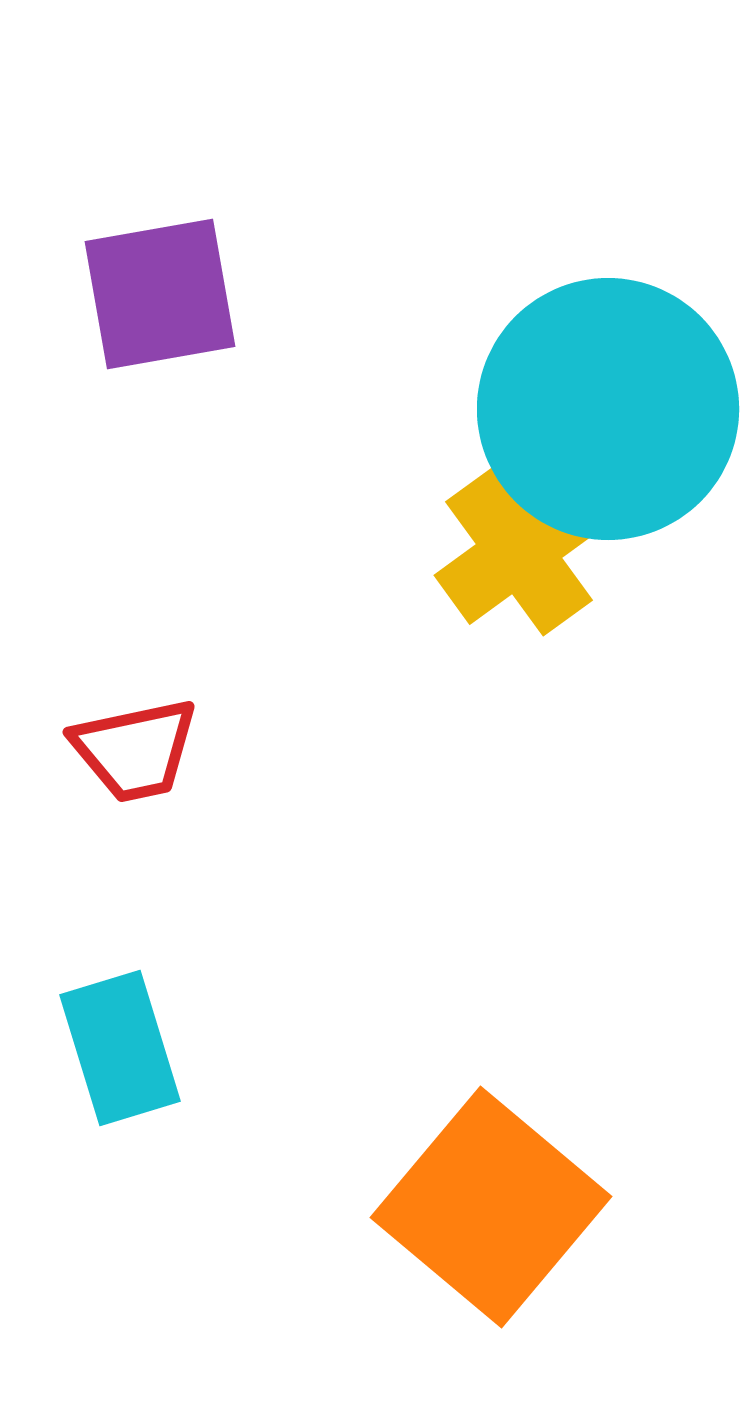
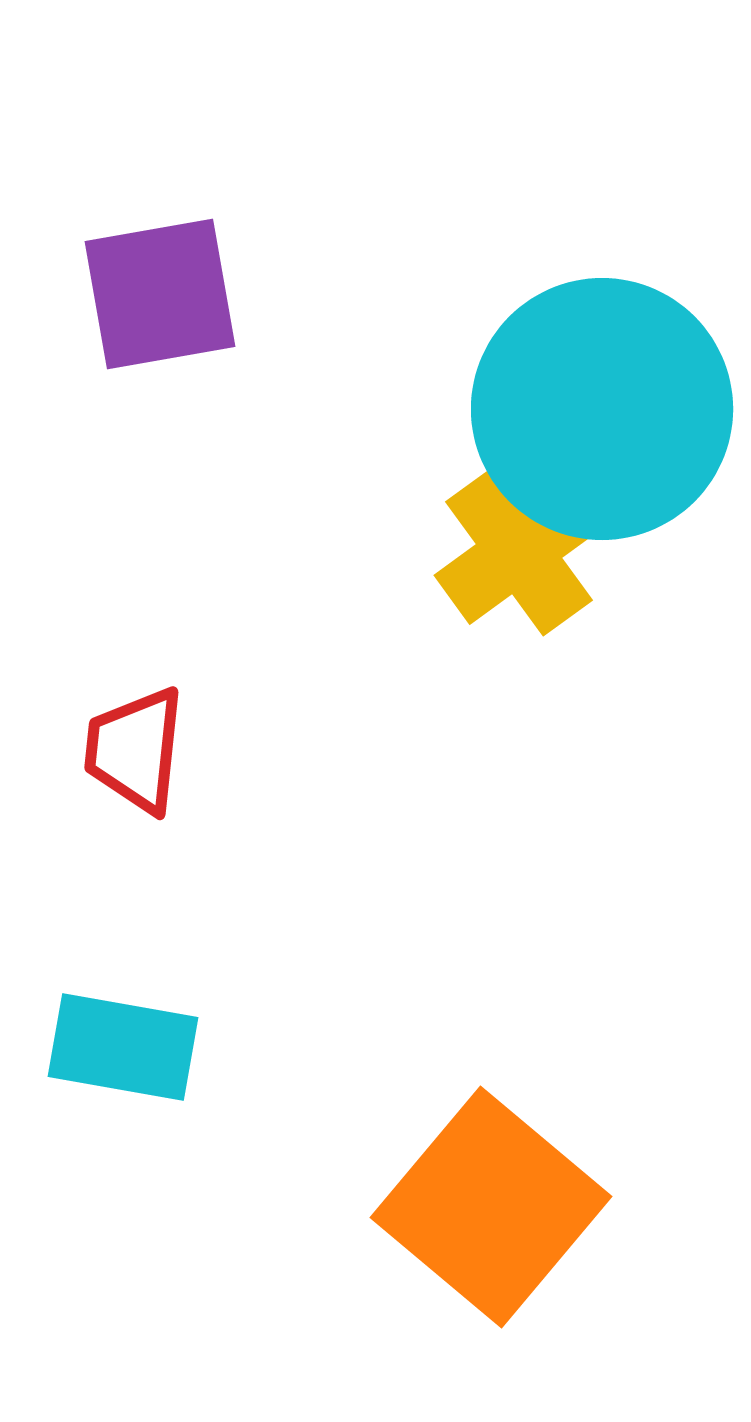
cyan circle: moved 6 px left
red trapezoid: rotated 108 degrees clockwise
cyan rectangle: moved 3 px right, 1 px up; rotated 63 degrees counterclockwise
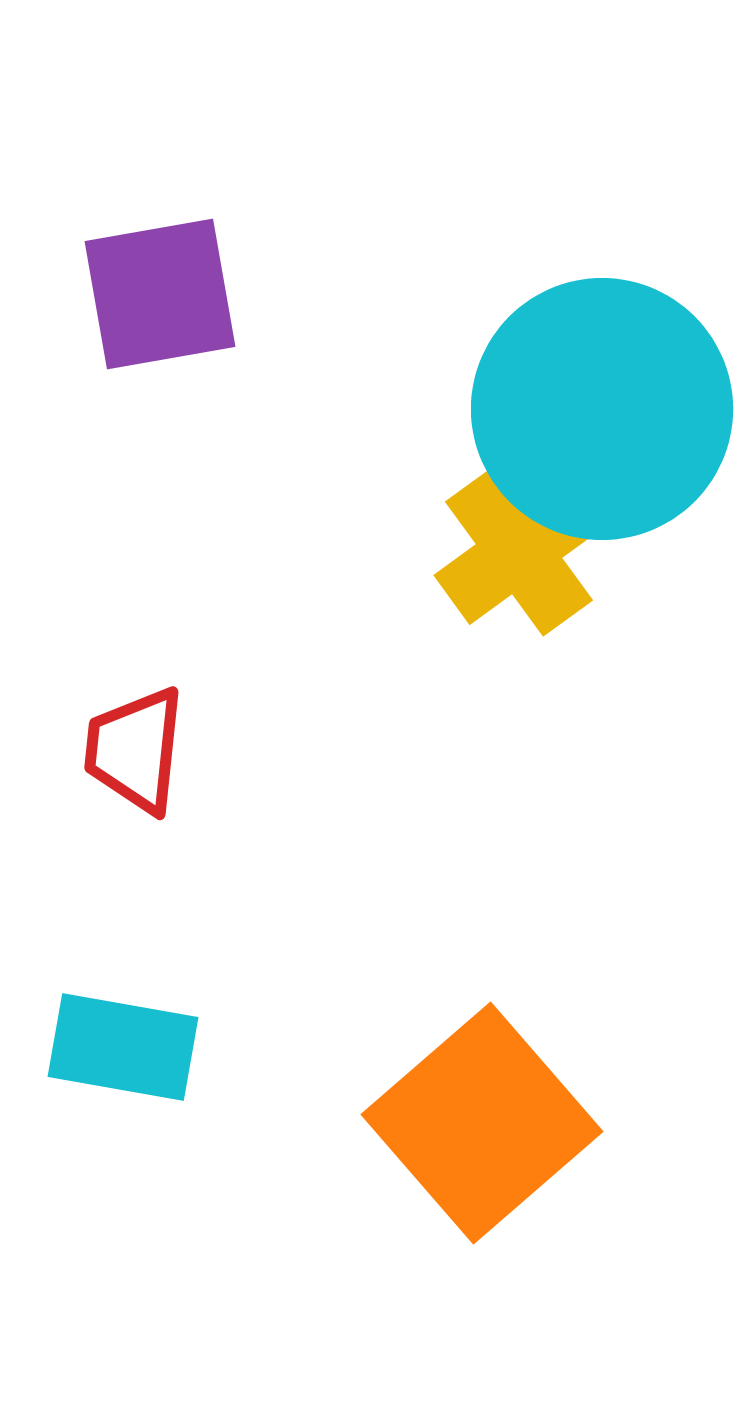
orange square: moved 9 px left, 84 px up; rotated 9 degrees clockwise
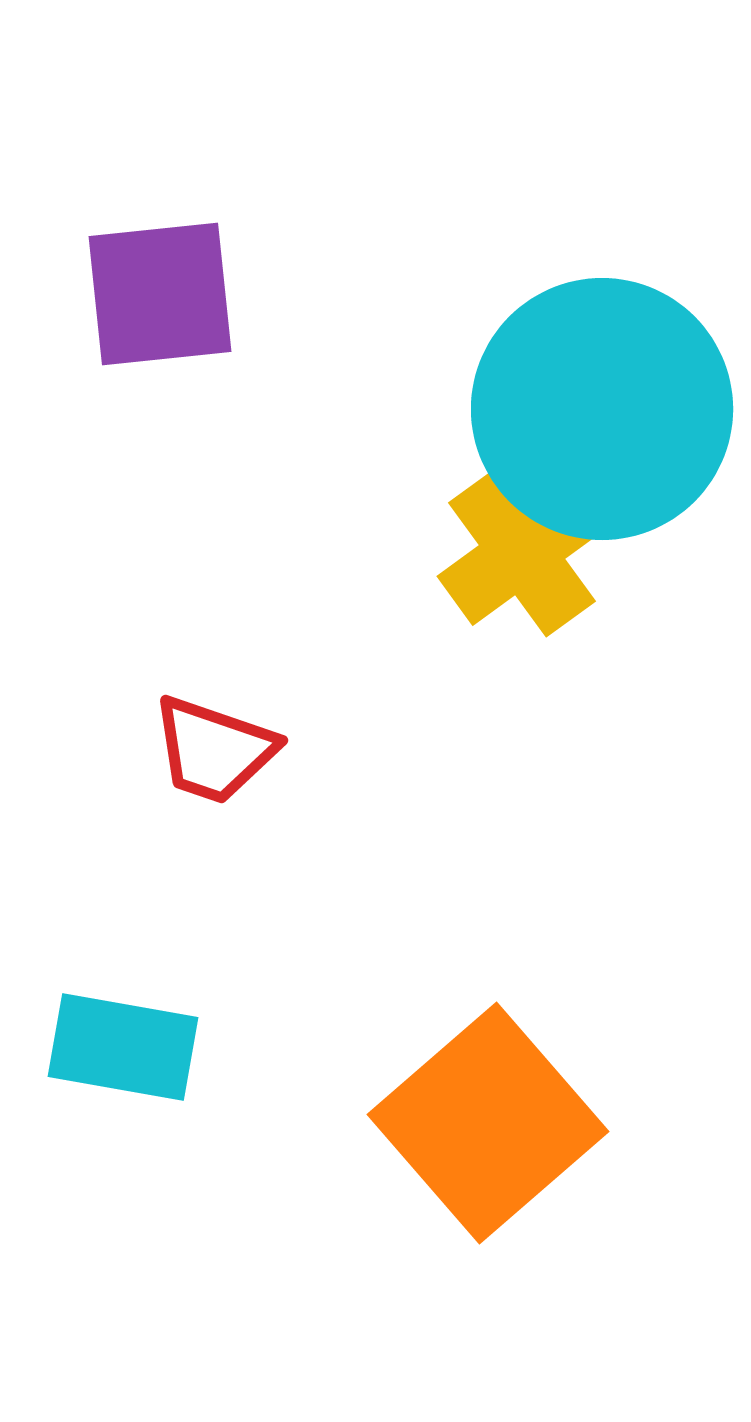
purple square: rotated 4 degrees clockwise
yellow cross: moved 3 px right, 1 px down
red trapezoid: moved 79 px right; rotated 77 degrees counterclockwise
orange square: moved 6 px right
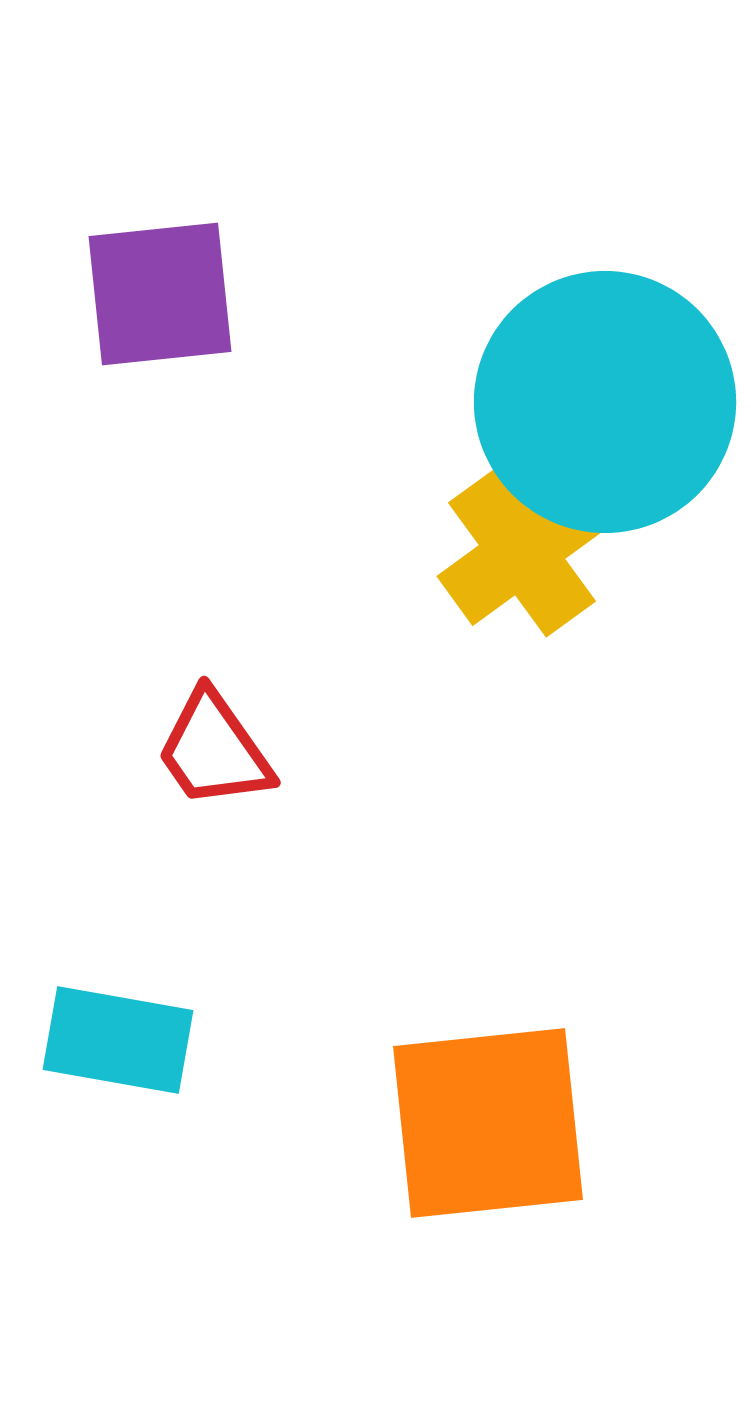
cyan circle: moved 3 px right, 7 px up
red trapezoid: rotated 36 degrees clockwise
cyan rectangle: moved 5 px left, 7 px up
orange square: rotated 35 degrees clockwise
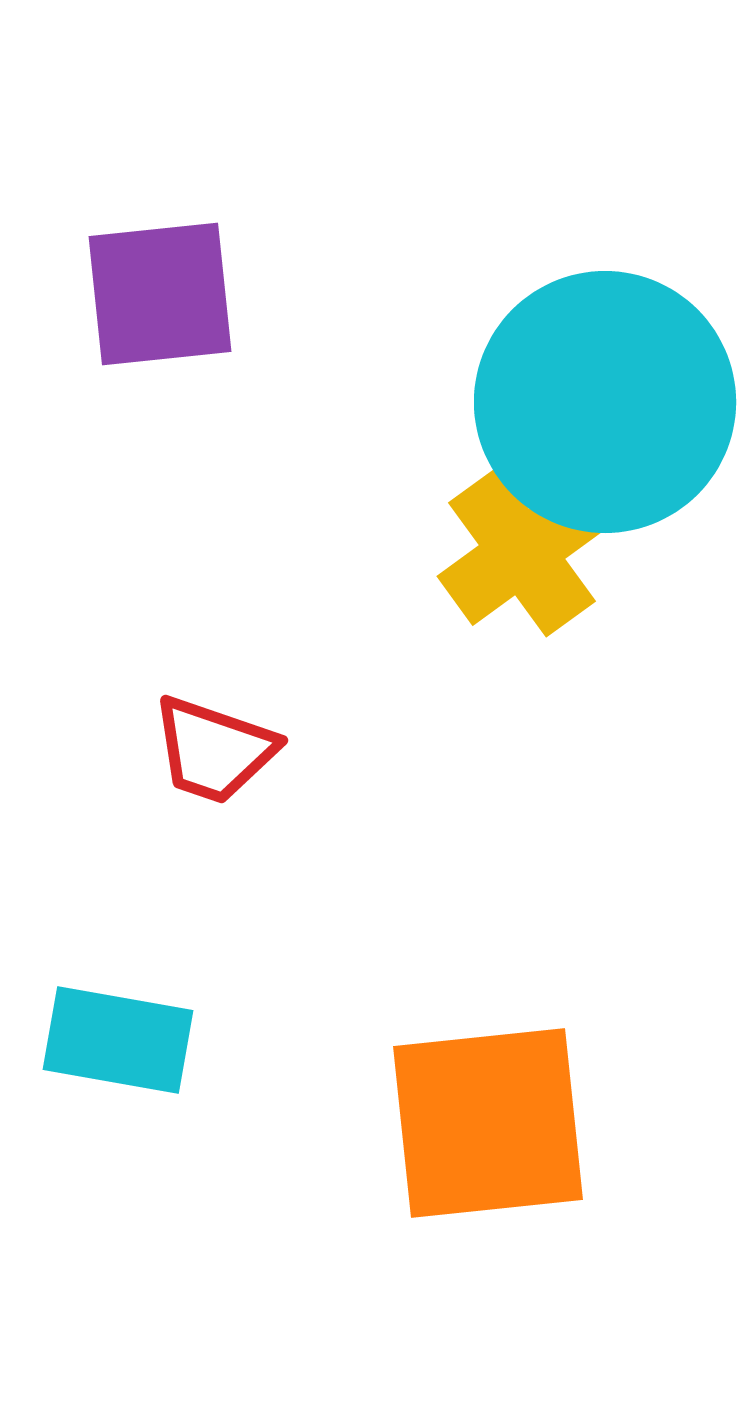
red trapezoid: rotated 36 degrees counterclockwise
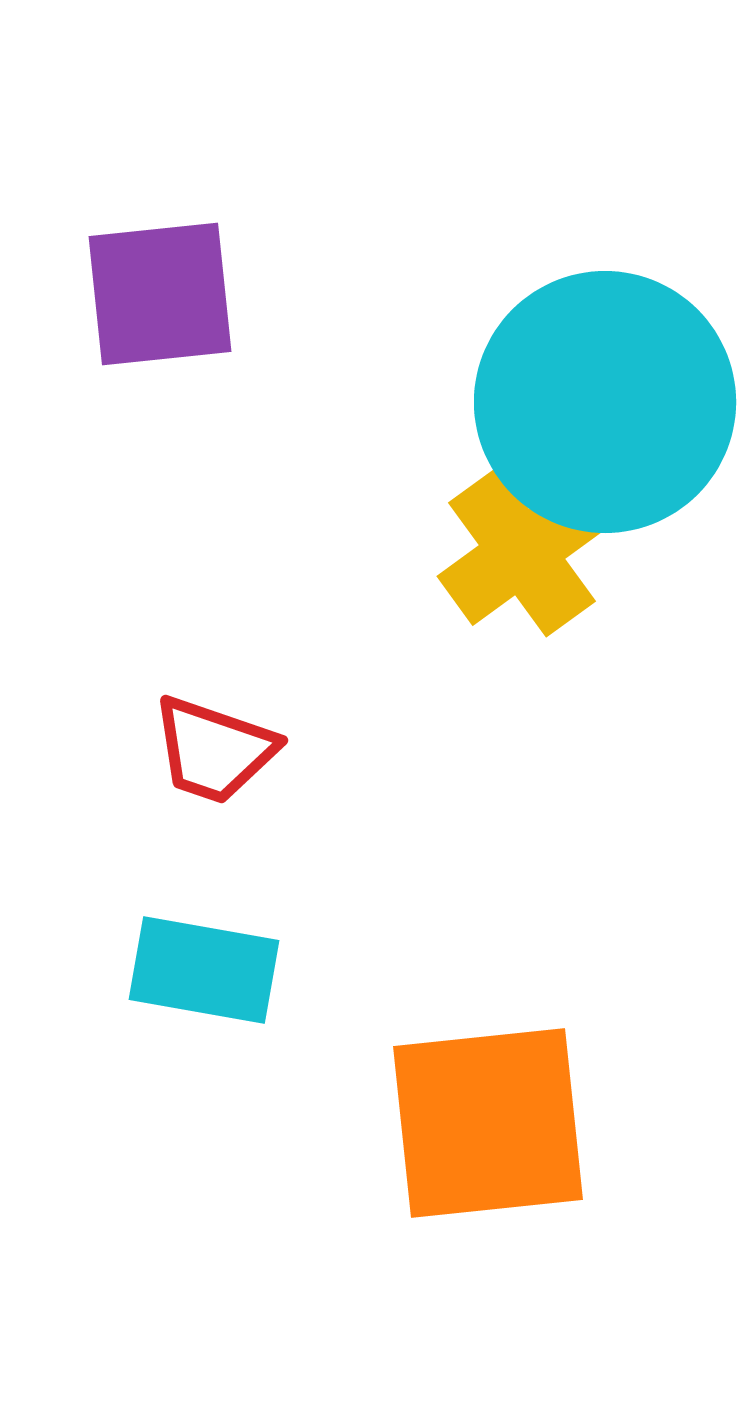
cyan rectangle: moved 86 px right, 70 px up
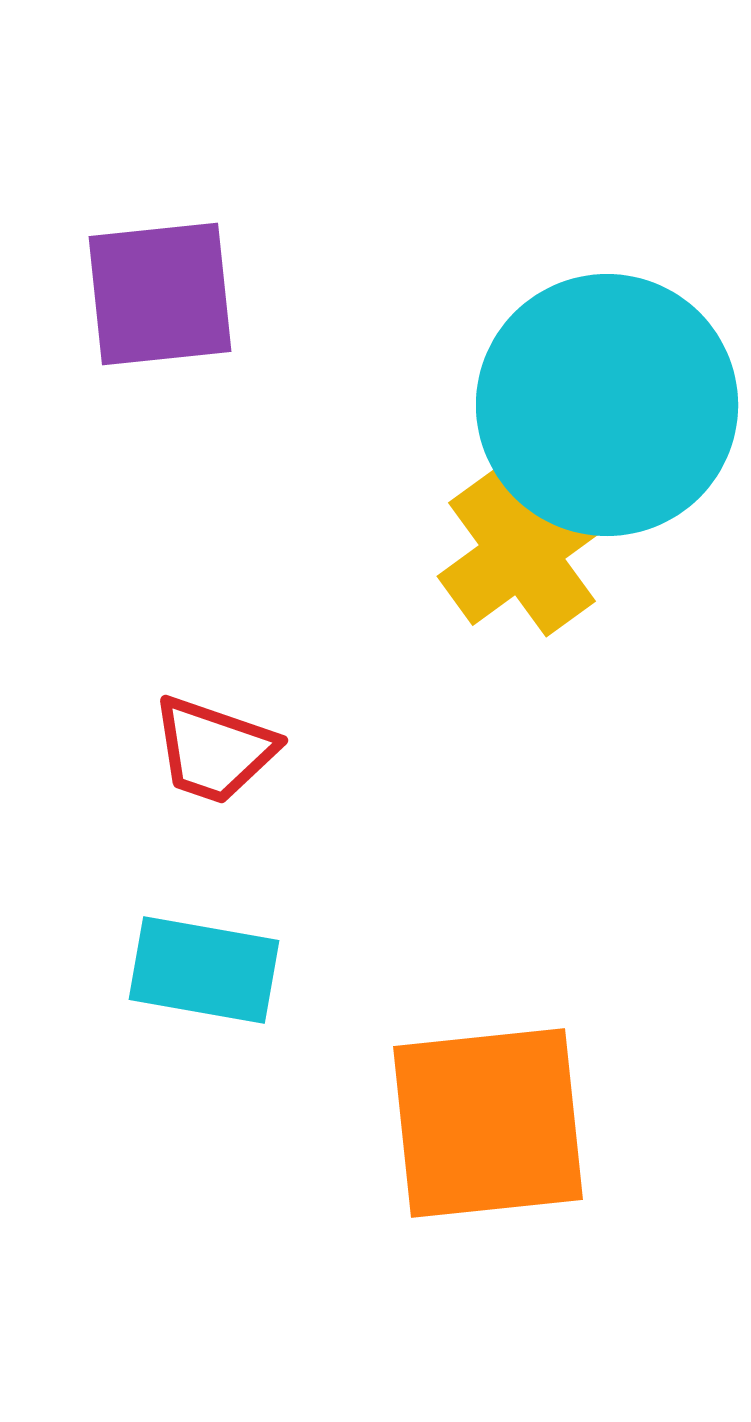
cyan circle: moved 2 px right, 3 px down
